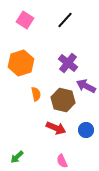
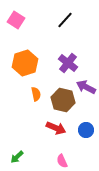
pink square: moved 9 px left
orange hexagon: moved 4 px right
purple arrow: moved 1 px down
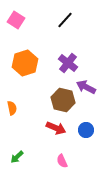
orange semicircle: moved 24 px left, 14 px down
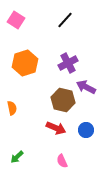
purple cross: rotated 24 degrees clockwise
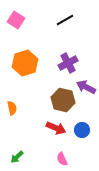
black line: rotated 18 degrees clockwise
blue circle: moved 4 px left
pink semicircle: moved 2 px up
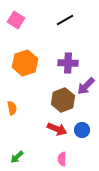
purple cross: rotated 30 degrees clockwise
purple arrow: moved 1 px up; rotated 72 degrees counterclockwise
brown hexagon: rotated 25 degrees clockwise
red arrow: moved 1 px right, 1 px down
pink semicircle: rotated 24 degrees clockwise
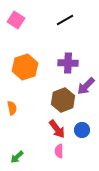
orange hexagon: moved 4 px down
red arrow: rotated 30 degrees clockwise
pink semicircle: moved 3 px left, 8 px up
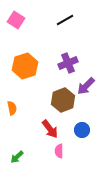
purple cross: rotated 24 degrees counterclockwise
orange hexagon: moved 1 px up
red arrow: moved 7 px left
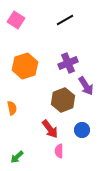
purple arrow: rotated 78 degrees counterclockwise
